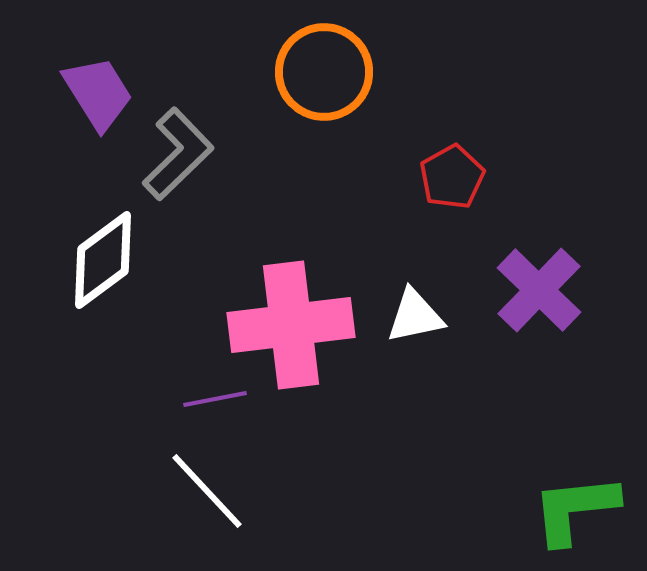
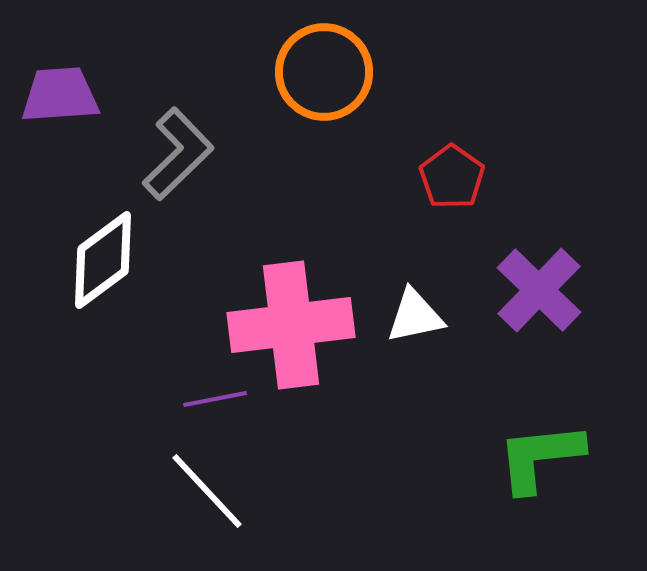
purple trapezoid: moved 38 px left, 2 px down; rotated 62 degrees counterclockwise
red pentagon: rotated 8 degrees counterclockwise
green L-shape: moved 35 px left, 52 px up
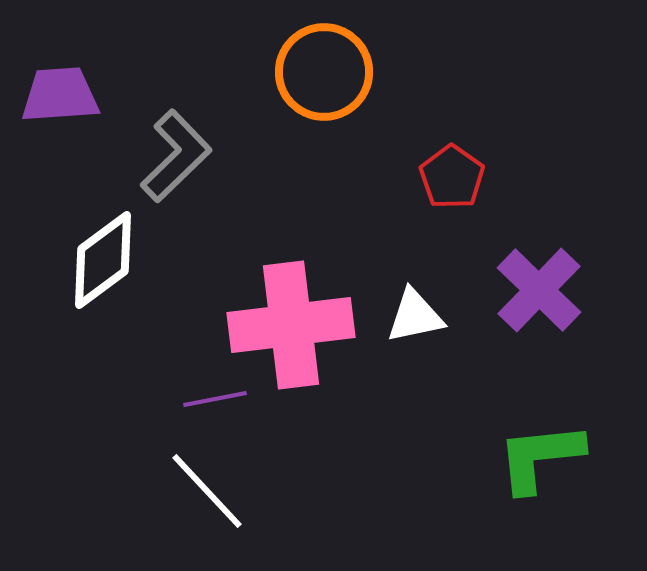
gray L-shape: moved 2 px left, 2 px down
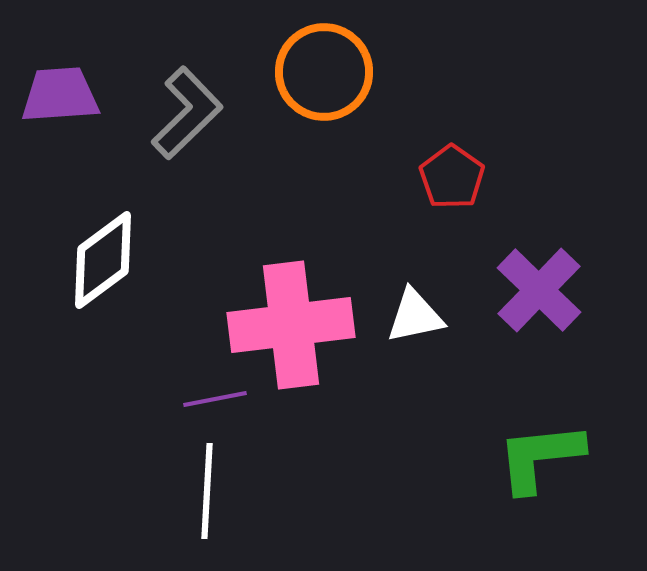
gray L-shape: moved 11 px right, 43 px up
white line: rotated 46 degrees clockwise
